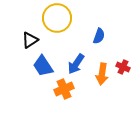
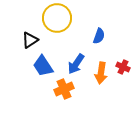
orange arrow: moved 1 px left, 1 px up
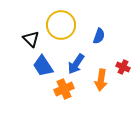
yellow circle: moved 4 px right, 7 px down
black triangle: moved 1 px right, 1 px up; rotated 42 degrees counterclockwise
orange arrow: moved 7 px down
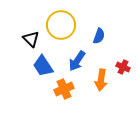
blue arrow: moved 1 px right, 3 px up
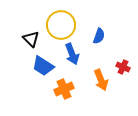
blue arrow: moved 5 px left, 7 px up; rotated 55 degrees counterclockwise
blue trapezoid: rotated 25 degrees counterclockwise
orange arrow: rotated 30 degrees counterclockwise
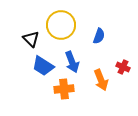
blue arrow: moved 8 px down
orange cross: rotated 18 degrees clockwise
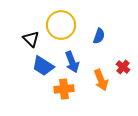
red cross: rotated 16 degrees clockwise
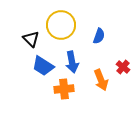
blue arrow: rotated 10 degrees clockwise
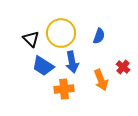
yellow circle: moved 8 px down
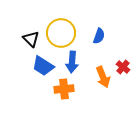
blue arrow: rotated 15 degrees clockwise
orange arrow: moved 2 px right, 3 px up
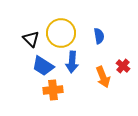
blue semicircle: rotated 28 degrees counterclockwise
red cross: moved 1 px up
orange cross: moved 11 px left, 1 px down
